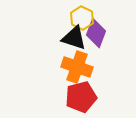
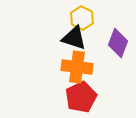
purple diamond: moved 22 px right, 10 px down
orange cross: rotated 12 degrees counterclockwise
red pentagon: rotated 12 degrees counterclockwise
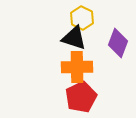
orange cross: rotated 8 degrees counterclockwise
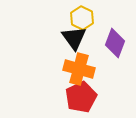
black triangle: rotated 36 degrees clockwise
purple diamond: moved 3 px left
orange cross: moved 2 px right, 2 px down; rotated 16 degrees clockwise
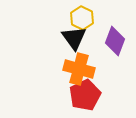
purple diamond: moved 2 px up
red pentagon: moved 4 px right, 2 px up
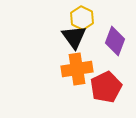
black triangle: moved 1 px up
orange cross: moved 2 px left; rotated 24 degrees counterclockwise
red pentagon: moved 21 px right, 8 px up
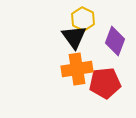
yellow hexagon: moved 1 px right, 1 px down
red pentagon: moved 1 px left, 4 px up; rotated 20 degrees clockwise
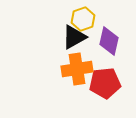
yellow hexagon: rotated 15 degrees clockwise
black triangle: rotated 36 degrees clockwise
purple diamond: moved 6 px left; rotated 8 degrees counterclockwise
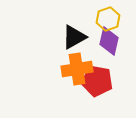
yellow hexagon: moved 25 px right
red pentagon: moved 8 px left, 2 px up; rotated 16 degrees clockwise
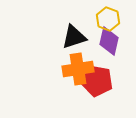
yellow hexagon: rotated 20 degrees counterclockwise
black triangle: rotated 12 degrees clockwise
orange cross: moved 1 px right
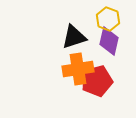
red pentagon: rotated 24 degrees counterclockwise
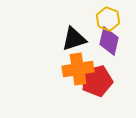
black triangle: moved 2 px down
